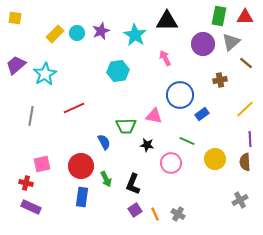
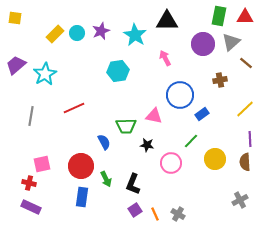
green line at (187, 141): moved 4 px right; rotated 70 degrees counterclockwise
red cross at (26, 183): moved 3 px right
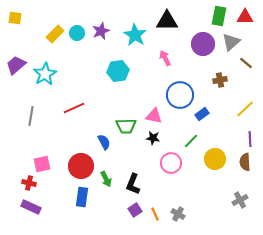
black star at (147, 145): moved 6 px right, 7 px up
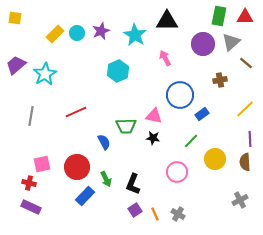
cyan hexagon at (118, 71): rotated 15 degrees counterclockwise
red line at (74, 108): moved 2 px right, 4 px down
pink circle at (171, 163): moved 6 px right, 9 px down
red circle at (81, 166): moved 4 px left, 1 px down
blue rectangle at (82, 197): moved 3 px right, 1 px up; rotated 36 degrees clockwise
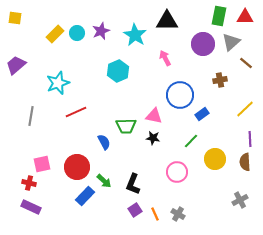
cyan star at (45, 74): moved 13 px right, 9 px down; rotated 10 degrees clockwise
green arrow at (106, 179): moved 2 px left, 2 px down; rotated 21 degrees counterclockwise
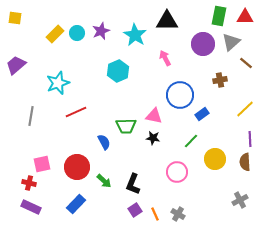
blue rectangle at (85, 196): moved 9 px left, 8 px down
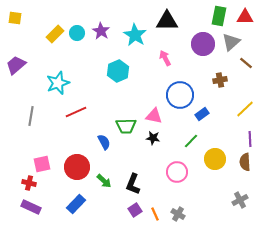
purple star at (101, 31): rotated 18 degrees counterclockwise
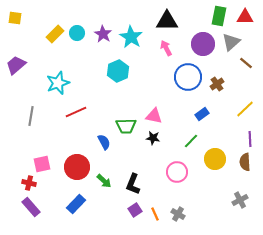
purple star at (101, 31): moved 2 px right, 3 px down
cyan star at (135, 35): moved 4 px left, 2 px down
pink arrow at (165, 58): moved 1 px right, 10 px up
brown cross at (220, 80): moved 3 px left, 4 px down; rotated 24 degrees counterclockwise
blue circle at (180, 95): moved 8 px right, 18 px up
purple rectangle at (31, 207): rotated 24 degrees clockwise
